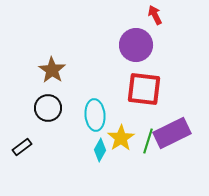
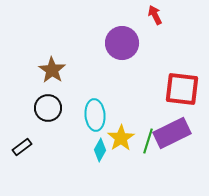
purple circle: moved 14 px left, 2 px up
red square: moved 38 px right
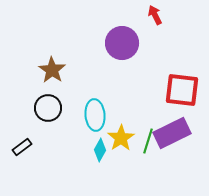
red square: moved 1 px down
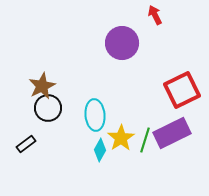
brown star: moved 10 px left, 16 px down; rotated 12 degrees clockwise
red square: rotated 33 degrees counterclockwise
green line: moved 3 px left, 1 px up
black rectangle: moved 4 px right, 3 px up
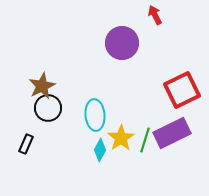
black rectangle: rotated 30 degrees counterclockwise
